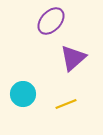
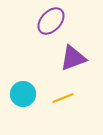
purple triangle: rotated 20 degrees clockwise
yellow line: moved 3 px left, 6 px up
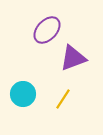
purple ellipse: moved 4 px left, 9 px down
yellow line: moved 1 px down; rotated 35 degrees counterclockwise
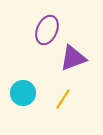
purple ellipse: rotated 20 degrees counterclockwise
cyan circle: moved 1 px up
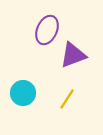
purple triangle: moved 3 px up
yellow line: moved 4 px right
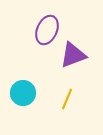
yellow line: rotated 10 degrees counterclockwise
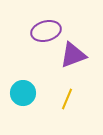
purple ellipse: moved 1 px left, 1 px down; rotated 52 degrees clockwise
